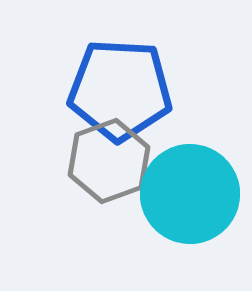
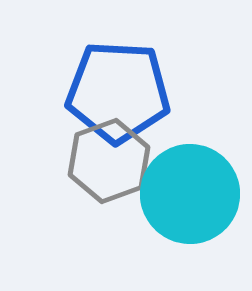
blue pentagon: moved 2 px left, 2 px down
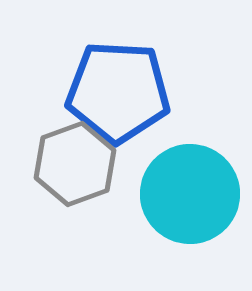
gray hexagon: moved 34 px left, 3 px down
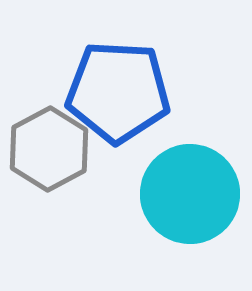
gray hexagon: moved 26 px left, 15 px up; rotated 8 degrees counterclockwise
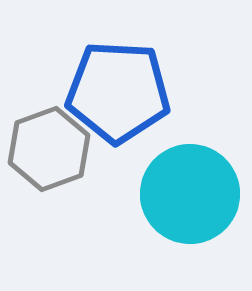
gray hexagon: rotated 8 degrees clockwise
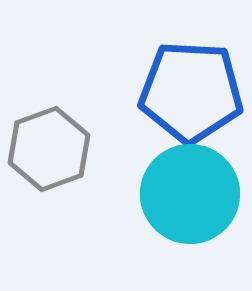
blue pentagon: moved 73 px right
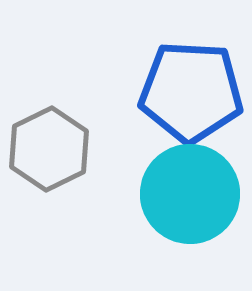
gray hexagon: rotated 6 degrees counterclockwise
